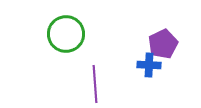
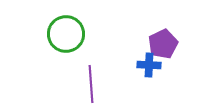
purple line: moved 4 px left
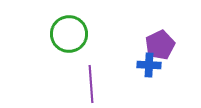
green circle: moved 3 px right
purple pentagon: moved 3 px left, 1 px down
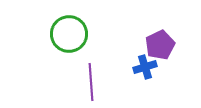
blue cross: moved 4 px left, 2 px down; rotated 20 degrees counterclockwise
purple line: moved 2 px up
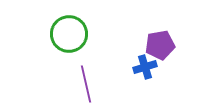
purple pentagon: rotated 16 degrees clockwise
purple line: moved 5 px left, 2 px down; rotated 9 degrees counterclockwise
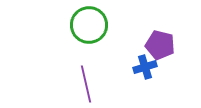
green circle: moved 20 px right, 9 px up
purple pentagon: rotated 24 degrees clockwise
